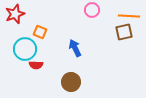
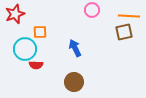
orange square: rotated 24 degrees counterclockwise
brown circle: moved 3 px right
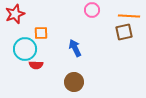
orange square: moved 1 px right, 1 px down
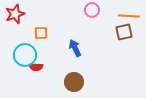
cyan circle: moved 6 px down
red semicircle: moved 2 px down
